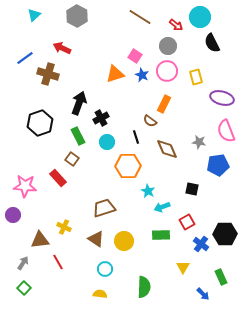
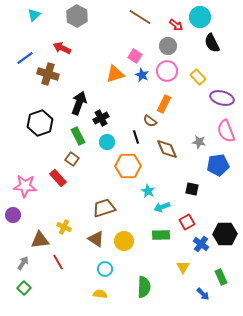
yellow rectangle at (196, 77): moved 2 px right; rotated 28 degrees counterclockwise
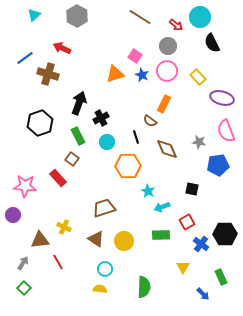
yellow semicircle at (100, 294): moved 5 px up
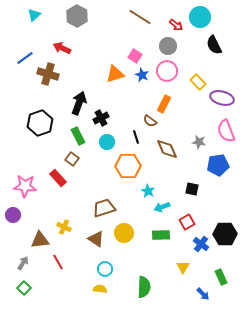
black semicircle at (212, 43): moved 2 px right, 2 px down
yellow rectangle at (198, 77): moved 5 px down
yellow circle at (124, 241): moved 8 px up
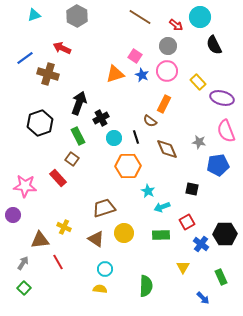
cyan triangle at (34, 15): rotated 24 degrees clockwise
cyan circle at (107, 142): moved 7 px right, 4 px up
green semicircle at (144, 287): moved 2 px right, 1 px up
blue arrow at (203, 294): moved 4 px down
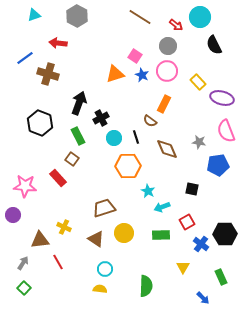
red arrow at (62, 48): moved 4 px left, 5 px up; rotated 18 degrees counterclockwise
black hexagon at (40, 123): rotated 20 degrees counterclockwise
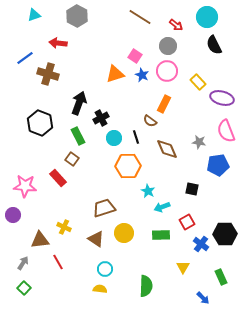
cyan circle at (200, 17): moved 7 px right
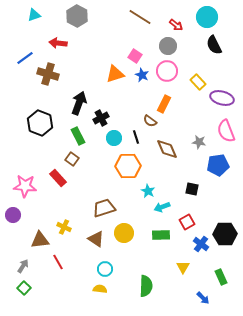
gray arrow at (23, 263): moved 3 px down
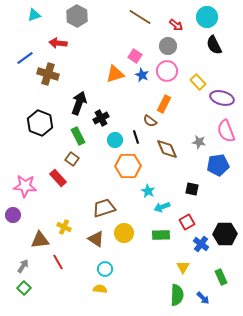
cyan circle at (114, 138): moved 1 px right, 2 px down
green semicircle at (146, 286): moved 31 px right, 9 px down
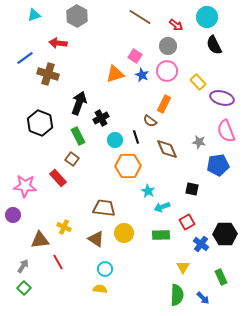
brown trapezoid at (104, 208): rotated 25 degrees clockwise
